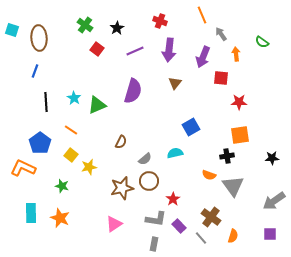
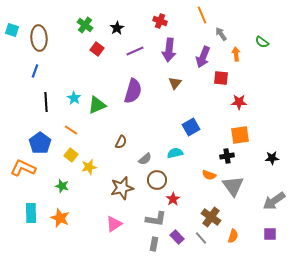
brown circle at (149, 181): moved 8 px right, 1 px up
purple rectangle at (179, 226): moved 2 px left, 11 px down
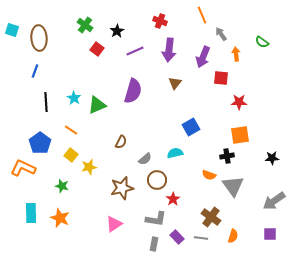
black star at (117, 28): moved 3 px down
gray line at (201, 238): rotated 40 degrees counterclockwise
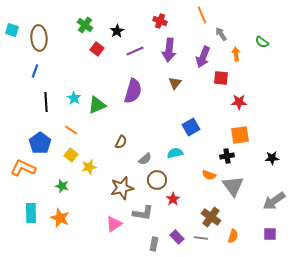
gray L-shape at (156, 219): moved 13 px left, 6 px up
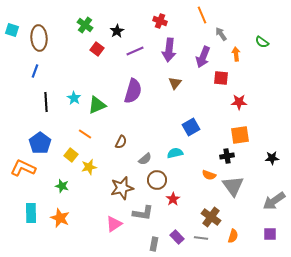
orange line at (71, 130): moved 14 px right, 4 px down
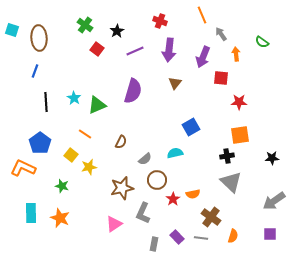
orange semicircle at (209, 175): moved 16 px left, 19 px down; rotated 32 degrees counterclockwise
gray triangle at (233, 186): moved 2 px left, 4 px up; rotated 10 degrees counterclockwise
gray L-shape at (143, 213): rotated 105 degrees clockwise
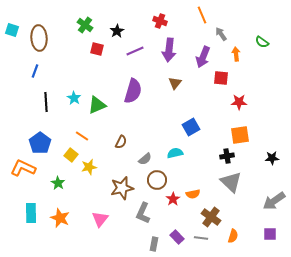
red square at (97, 49): rotated 24 degrees counterclockwise
orange line at (85, 134): moved 3 px left, 2 px down
green star at (62, 186): moved 4 px left, 3 px up; rotated 16 degrees clockwise
pink triangle at (114, 224): moved 14 px left, 5 px up; rotated 18 degrees counterclockwise
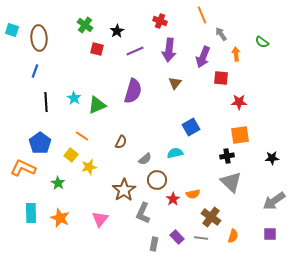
brown star at (122, 188): moved 2 px right, 2 px down; rotated 20 degrees counterclockwise
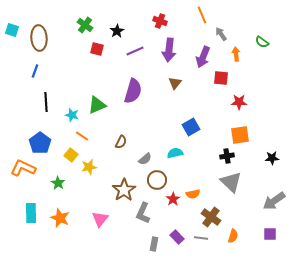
cyan star at (74, 98): moved 2 px left, 17 px down; rotated 16 degrees counterclockwise
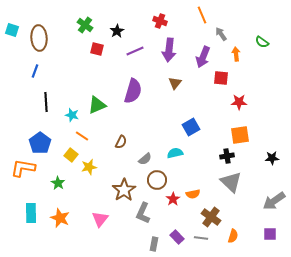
orange L-shape at (23, 168): rotated 15 degrees counterclockwise
